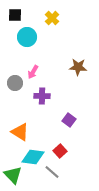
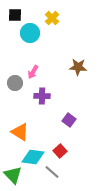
cyan circle: moved 3 px right, 4 px up
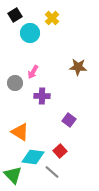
black square: rotated 32 degrees counterclockwise
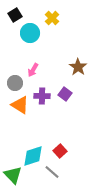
brown star: rotated 30 degrees clockwise
pink arrow: moved 2 px up
purple square: moved 4 px left, 26 px up
orange triangle: moved 27 px up
cyan diamond: moved 1 px up; rotated 25 degrees counterclockwise
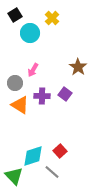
green triangle: moved 1 px right, 1 px down
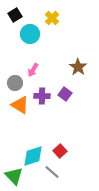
cyan circle: moved 1 px down
